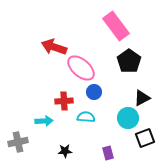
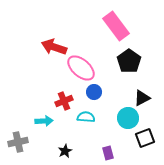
red cross: rotated 18 degrees counterclockwise
black star: rotated 24 degrees counterclockwise
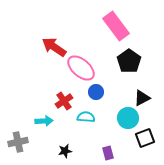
red arrow: rotated 15 degrees clockwise
blue circle: moved 2 px right
red cross: rotated 12 degrees counterclockwise
black star: rotated 16 degrees clockwise
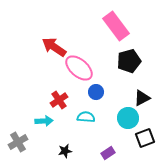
black pentagon: rotated 20 degrees clockwise
pink ellipse: moved 2 px left
red cross: moved 5 px left, 1 px up
gray cross: rotated 18 degrees counterclockwise
purple rectangle: rotated 72 degrees clockwise
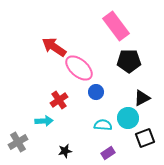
black pentagon: rotated 15 degrees clockwise
cyan semicircle: moved 17 px right, 8 px down
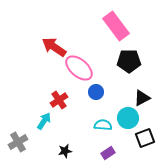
cyan arrow: rotated 54 degrees counterclockwise
